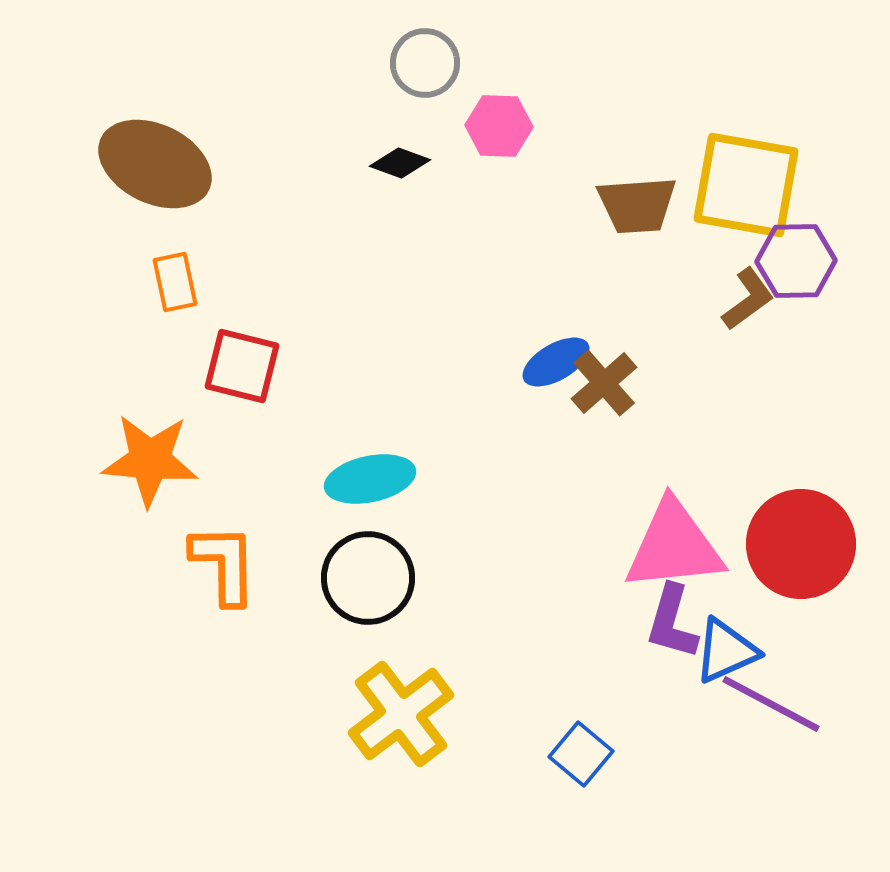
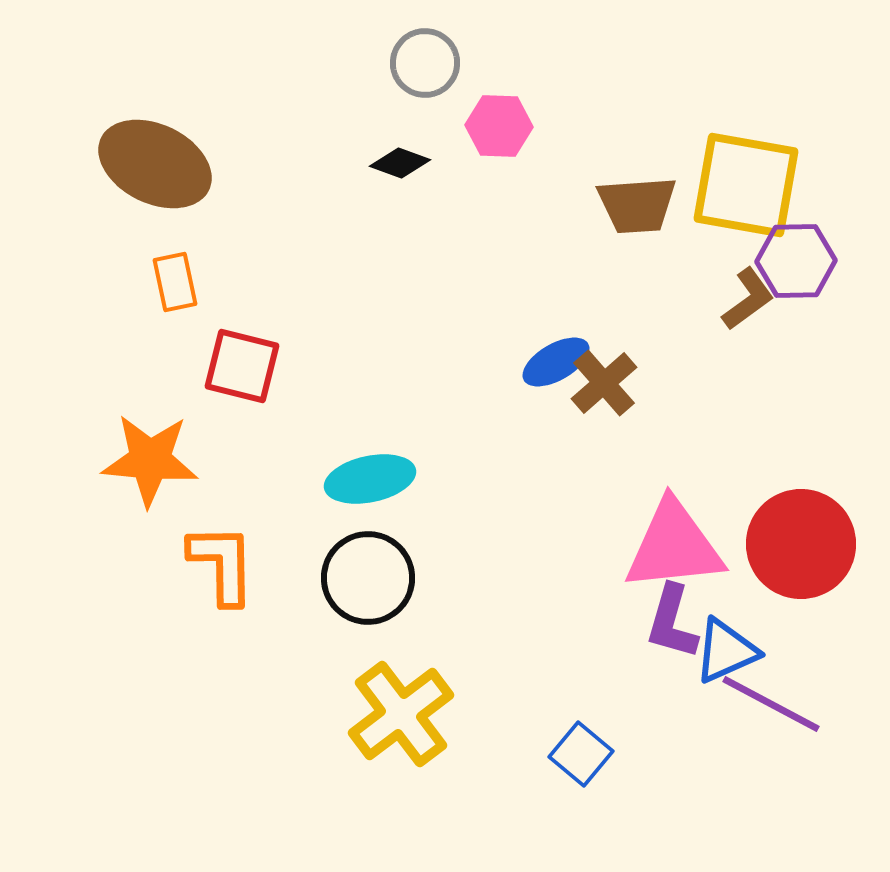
orange L-shape: moved 2 px left
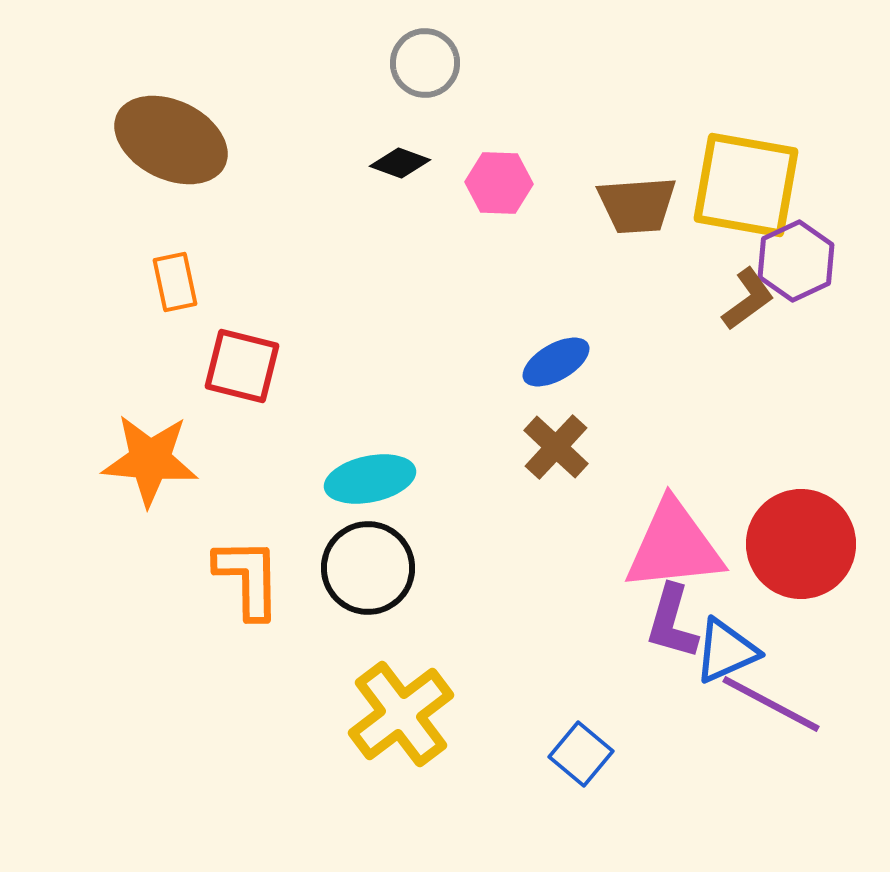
pink hexagon: moved 57 px down
brown ellipse: moved 16 px right, 24 px up
purple hexagon: rotated 24 degrees counterclockwise
brown cross: moved 48 px left, 64 px down; rotated 6 degrees counterclockwise
orange L-shape: moved 26 px right, 14 px down
black circle: moved 10 px up
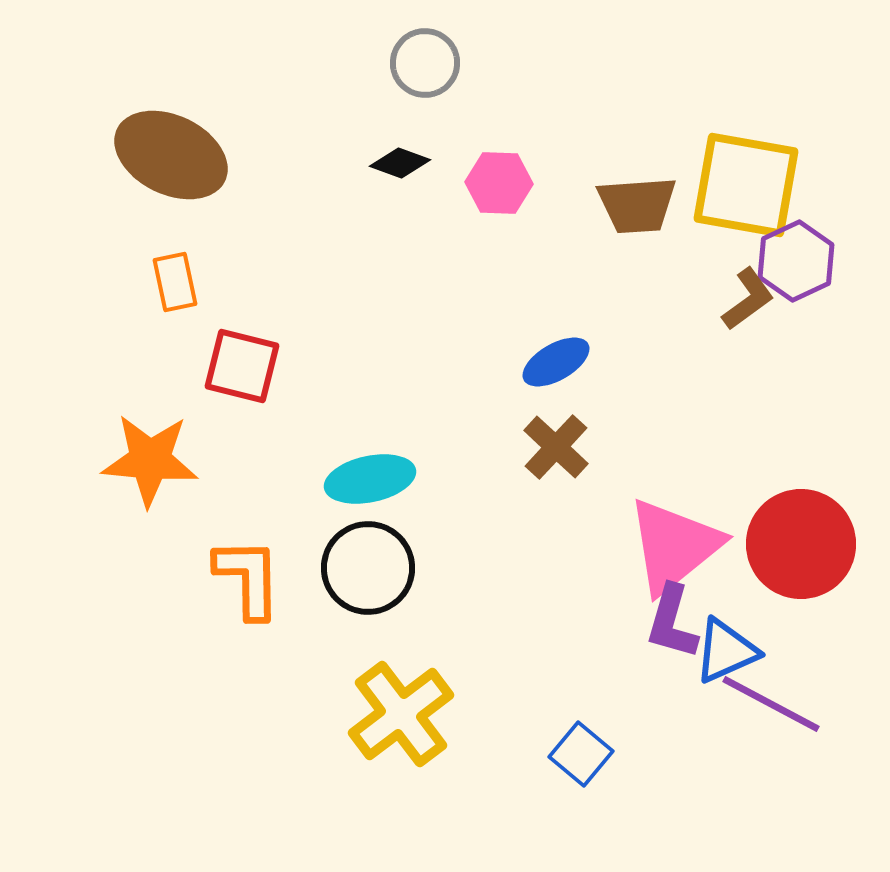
brown ellipse: moved 15 px down
pink triangle: rotated 33 degrees counterclockwise
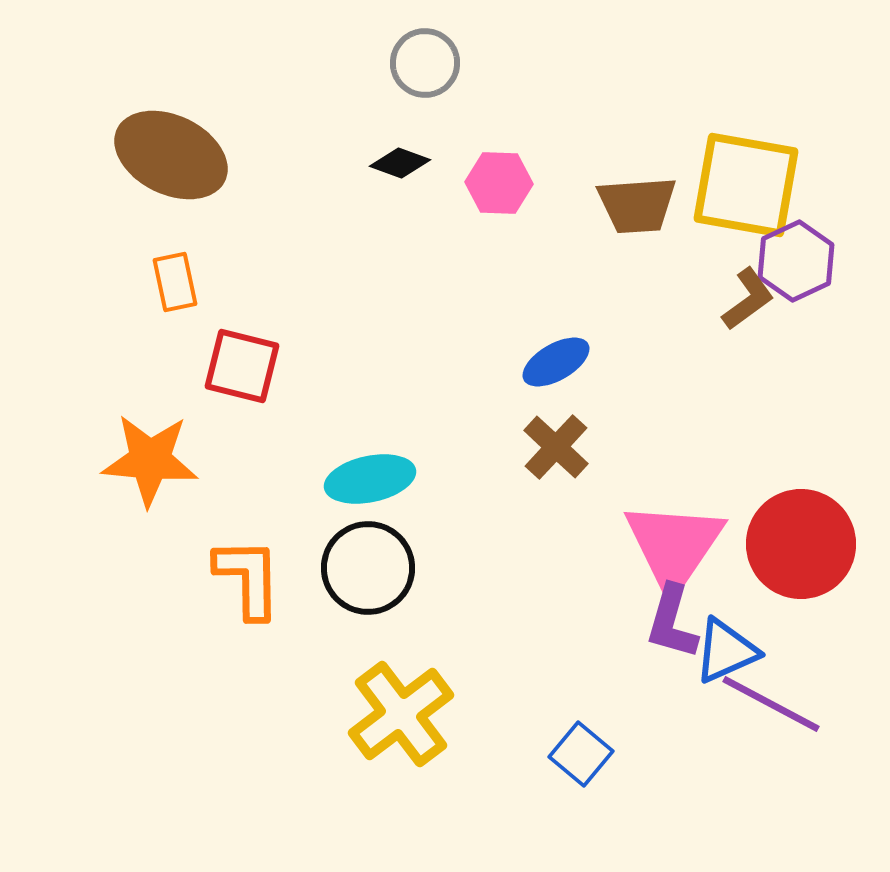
pink triangle: rotated 17 degrees counterclockwise
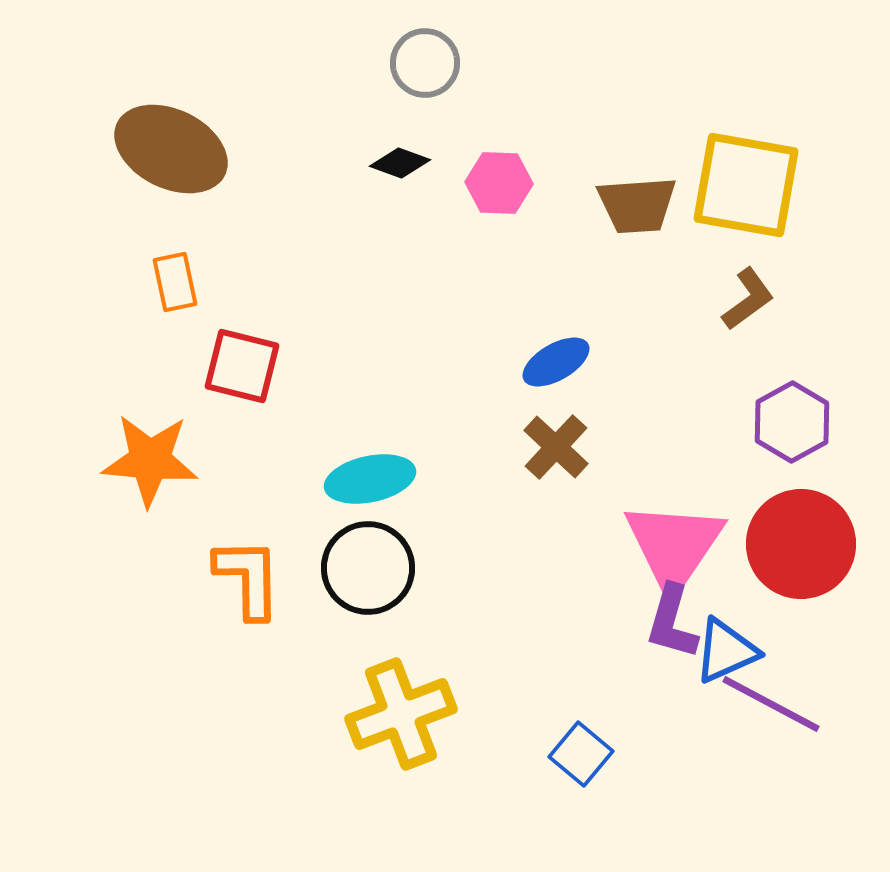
brown ellipse: moved 6 px up
purple hexagon: moved 4 px left, 161 px down; rotated 4 degrees counterclockwise
yellow cross: rotated 16 degrees clockwise
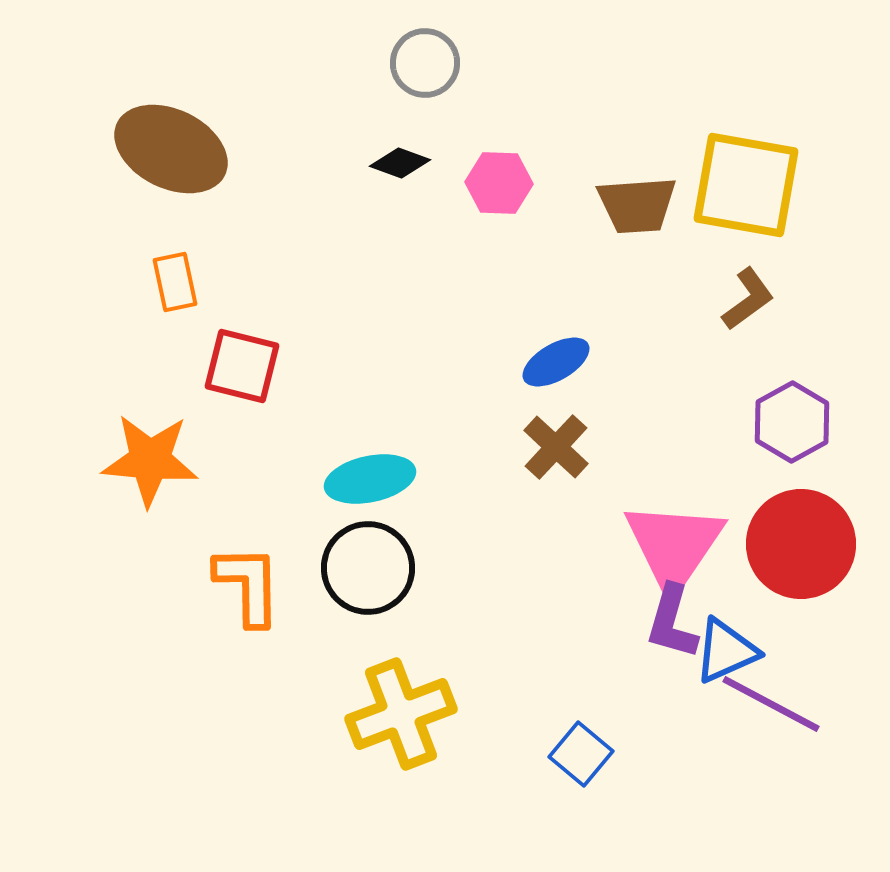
orange L-shape: moved 7 px down
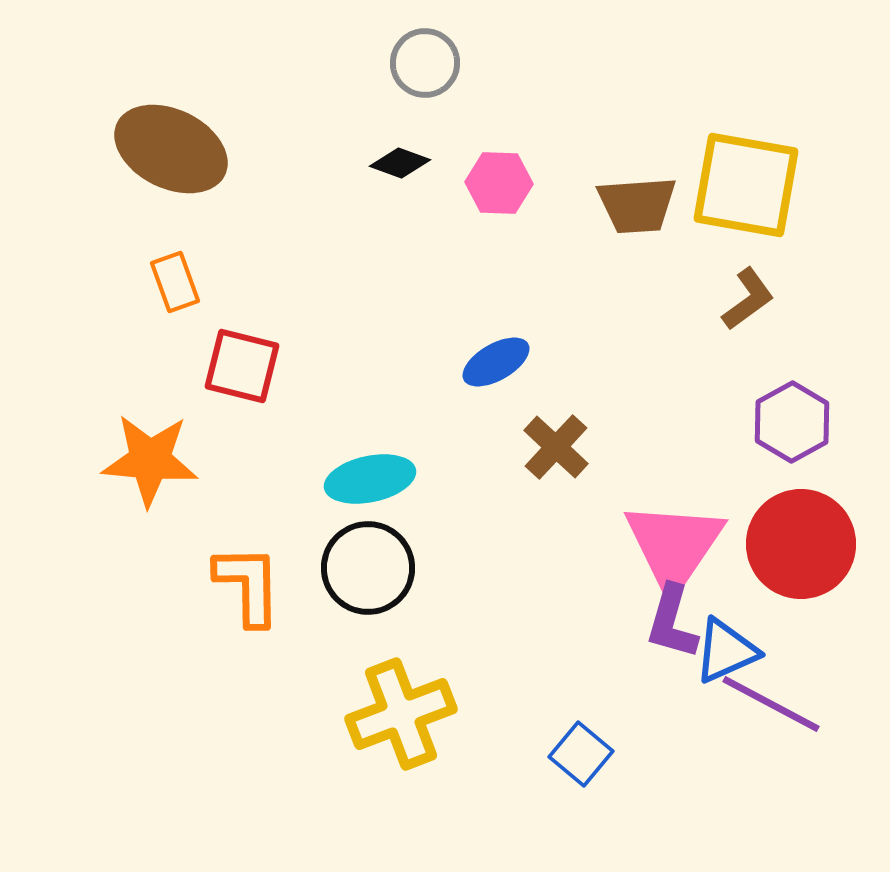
orange rectangle: rotated 8 degrees counterclockwise
blue ellipse: moved 60 px left
